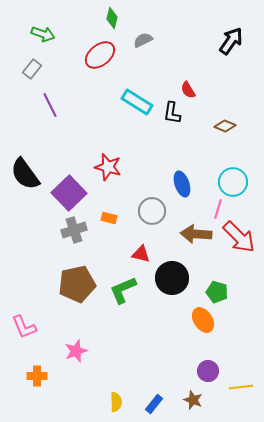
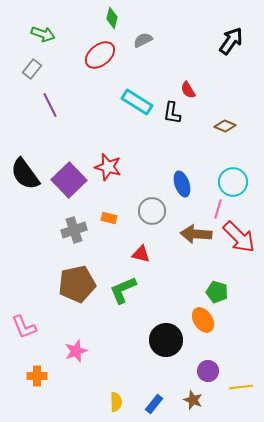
purple square: moved 13 px up
black circle: moved 6 px left, 62 px down
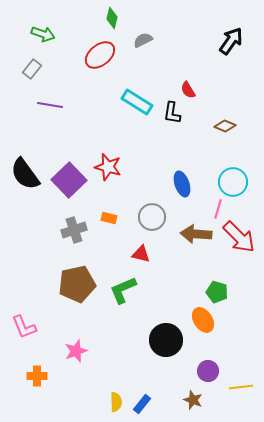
purple line: rotated 55 degrees counterclockwise
gray circle: moved 6 px down
blue rectangle: moved 12 px left
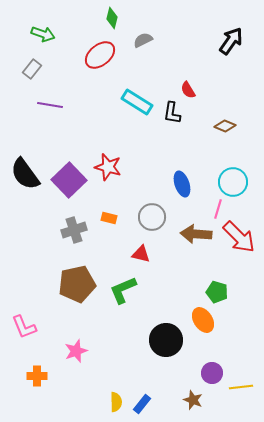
purple circle: moved 4 px right, 2 px down
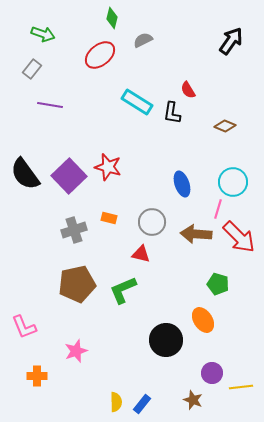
purple square: moved 4 px up
gray circle: moved 5 px down
green pentagon: moved 1 px right, 8 px up
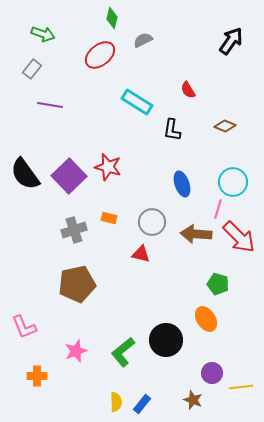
black L-shape: moved 17 px down
green L-shape: moved 62 px down; rotated 16 degrees counterclockwise
orange ellipse: moved 3 px right, 1 px up
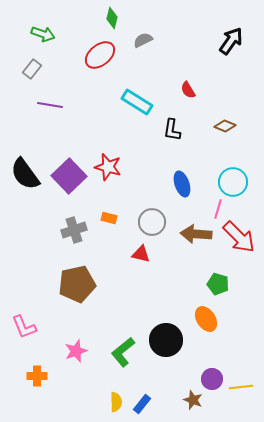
purple circle: moved 6 px down
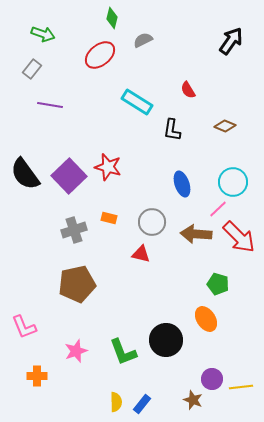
pink line: rotated 30 degrees clockwise
green L-shape: rotated 72 degrees counterclockwise
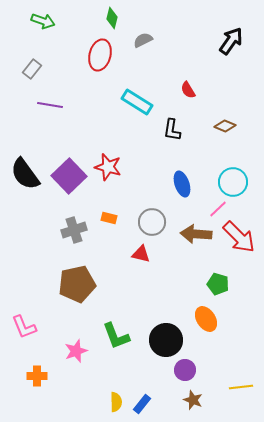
green arrow: moved 13 px up
red ellipse: rotated 36 degrees counterclockwise
green L-shape: moved 7 px left, 16 px up
purple circle: moved 27 px left, 9 px up
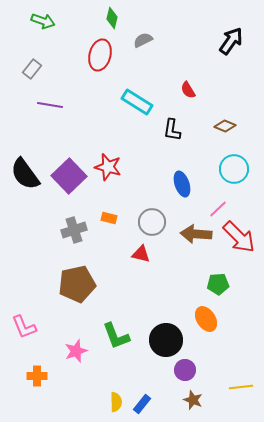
cyan circle: moved 1 px right, 13 px up
green pentagon: rotated 20 degrees counterclockwise
